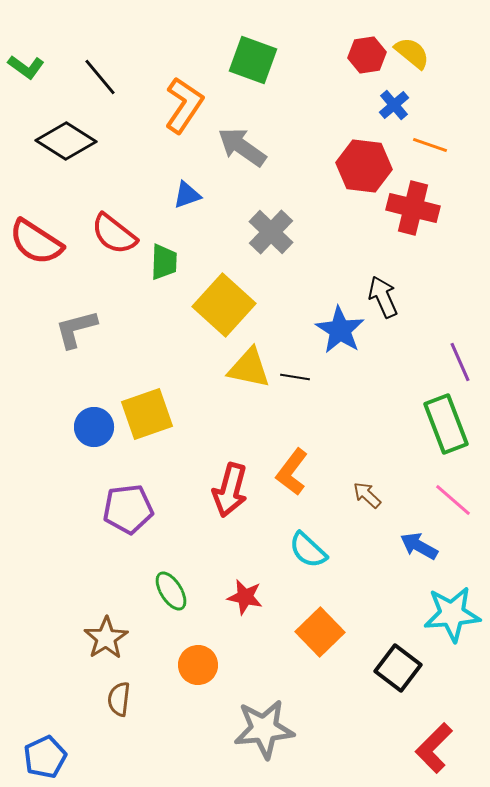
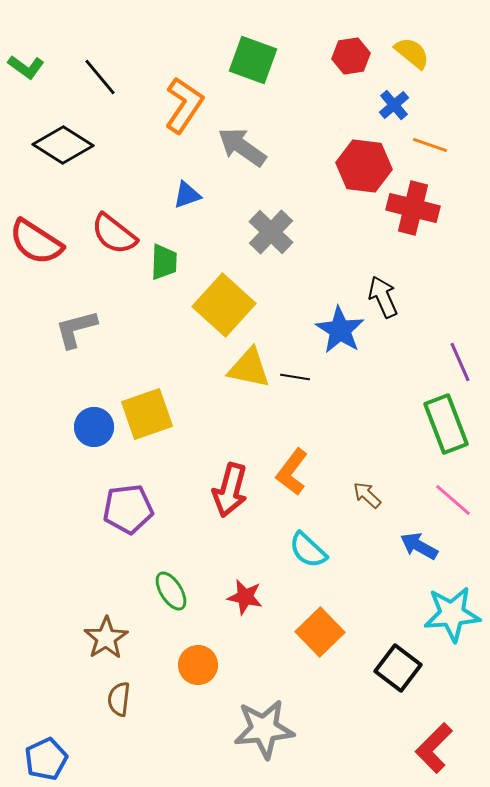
red hexagon at (367, 55): moved 16 px left, 1 px down
black diamond at (66, 141): moved 3 px left, 4 px down
blue pentagon at (45, 757): moved 1 px right, 2 px down
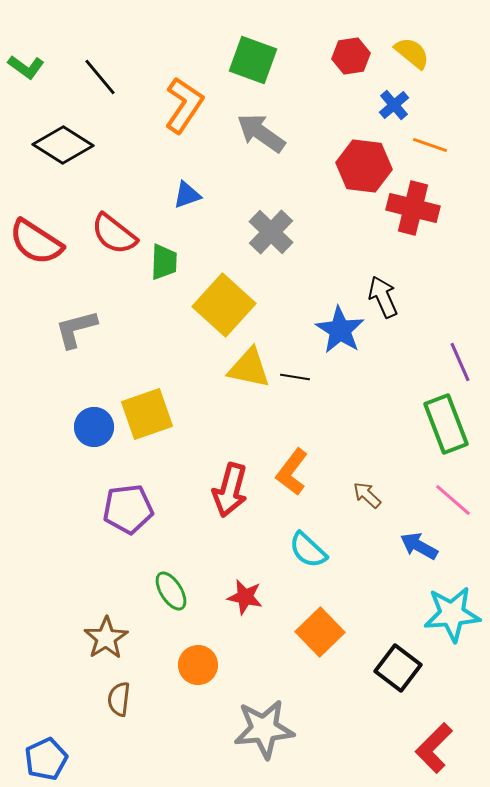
gray arrow at (242, 147): moved 19 px right, 14 px up
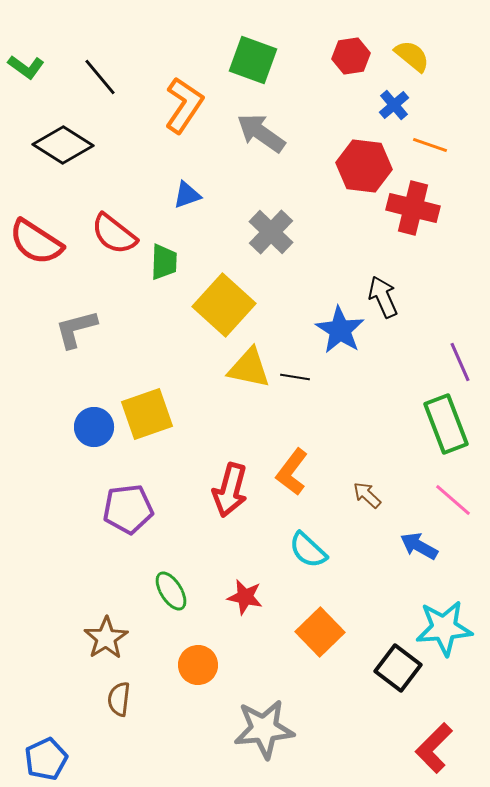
yellow semicircle at (412, 53): moved 3 px down
cyan star at (452, 614): moved 8 px left, 14 px down
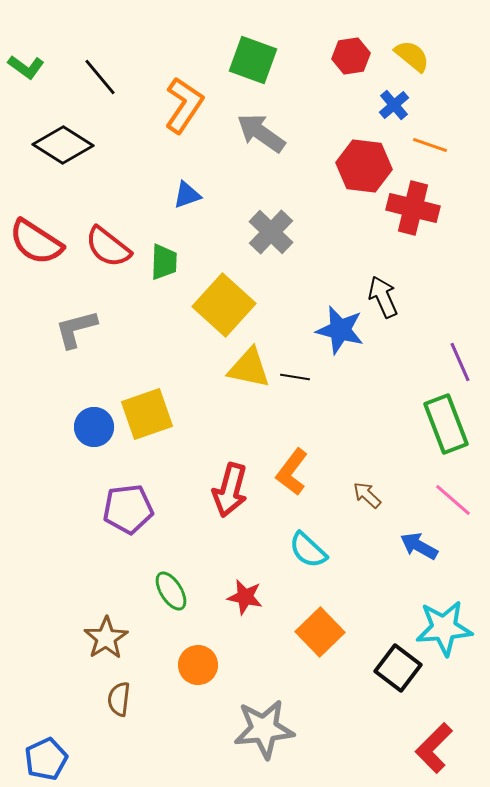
red semicircle at (114, 234): moved 6 px left, 13 px down
blue star at (340, 330): rotated 18 degrees counterclockwise
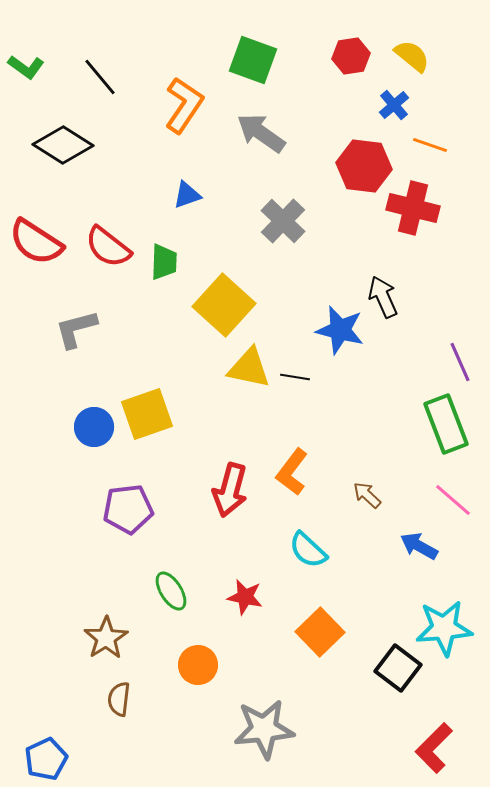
gray cross at (271, 232): moved 12 px right, 11 px up
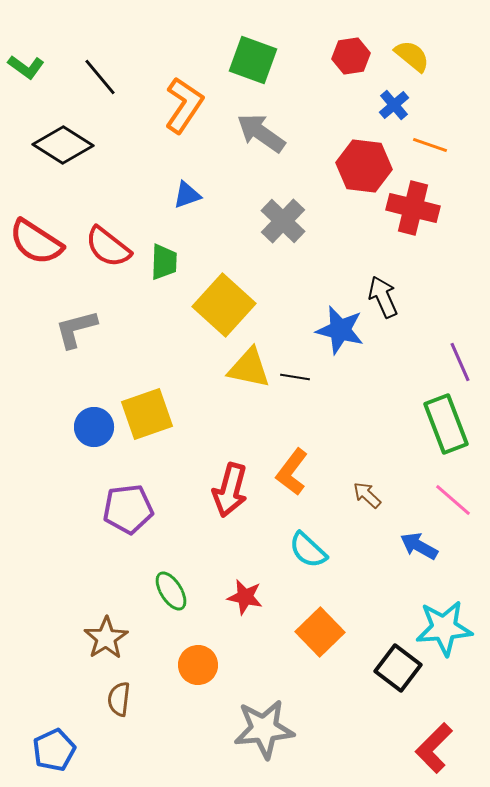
blue pentagon at (46, 759): moved 8 px right, 9 px up
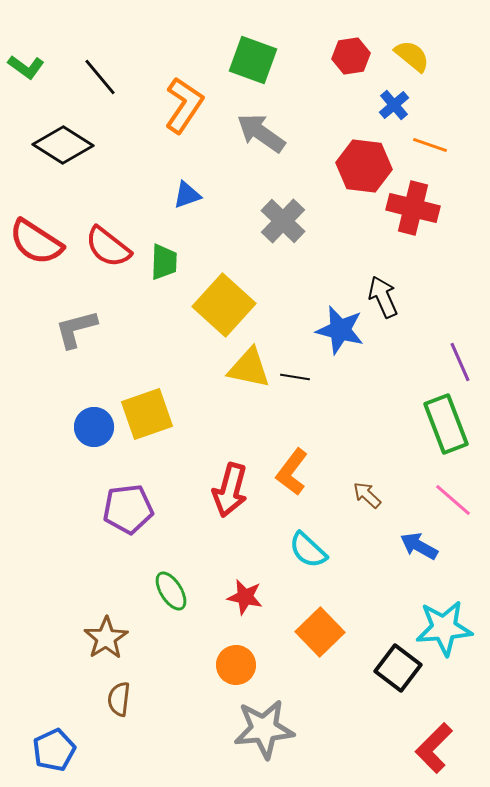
orange circle at (198, 665): moved 38 px right
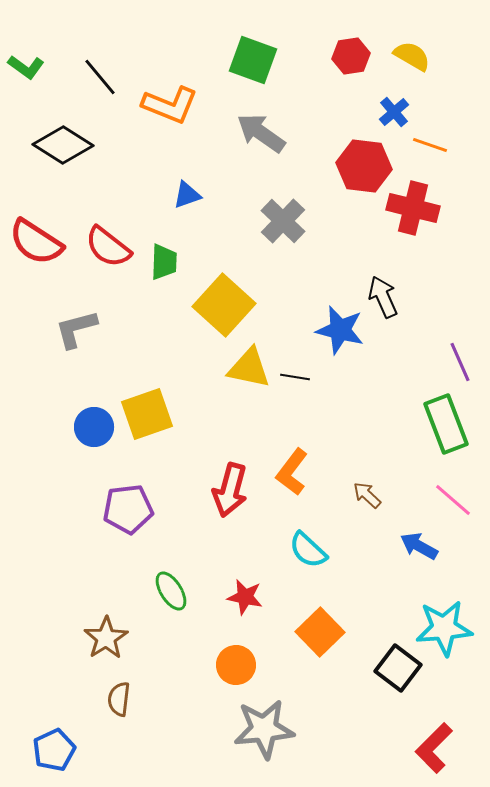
yellow semicircle at (412, 56): rotated 9 degrees counterclockwise
orange L-shape at (184, 105): moved 14 px left; rotated 78 degrees clockwise
blue cross at (394, 105): moved 7 px down
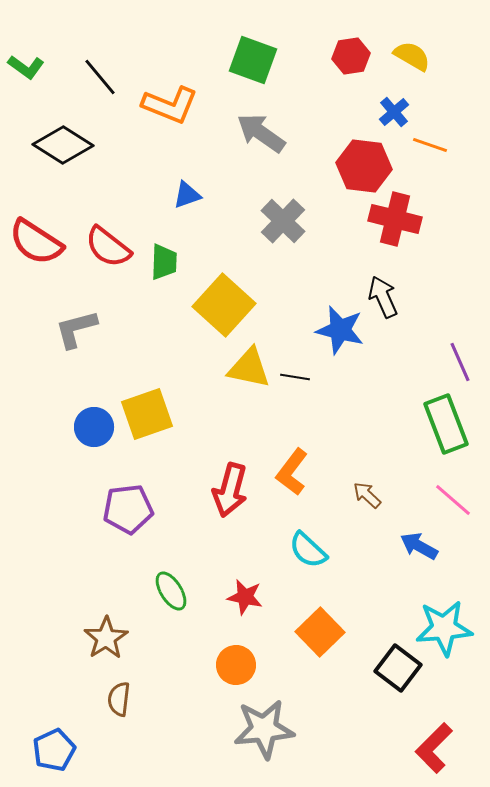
red cross at (413, 208): moved 18 px left, 11 px down
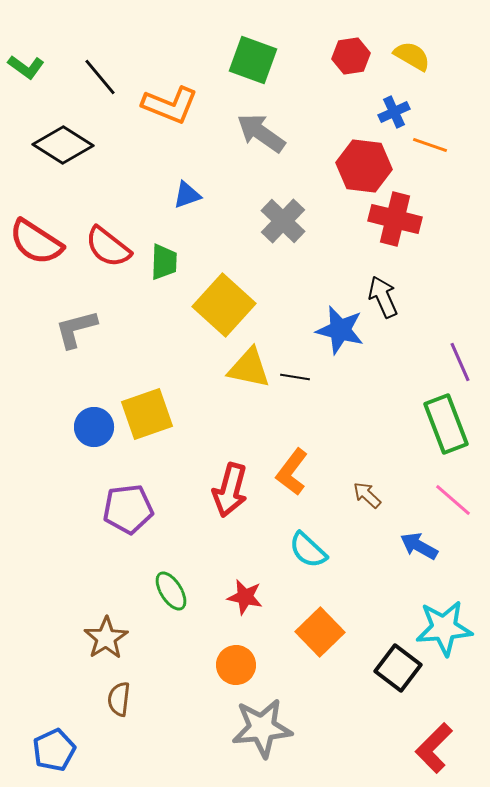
blue cross at (394, 112): rotated 16 degrees clockwise
gray star at (264, 729): moved 2 px left, 1 px up
